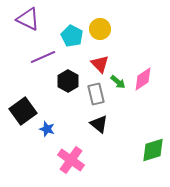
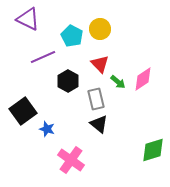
gray rectangle: moved 5 px down
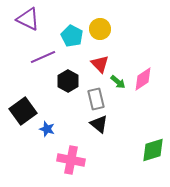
pink cross: rotated 24 degrees counterclockwise
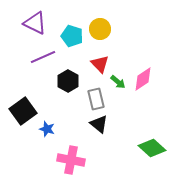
purple triangle: moved 7 px right, 4 px down
cyan pentagon: rotated 10 degrees counterclockwise
green diamond: moved 1 px left, 2 px up; rotated 60 degrees clockwise
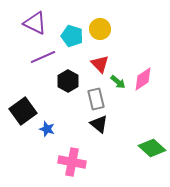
pink cross: moved 1 px right, 2 px down
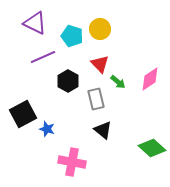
pink diamond: moved 7 px right
black square: moved 3 px down; rotated 8 degrees clockwise
black triangle: moved 4 px right, 6 px down
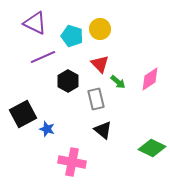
green diamond: rotated 16 degrees counterclockwise
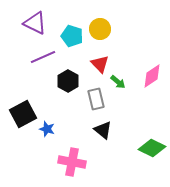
pink diamond: moved 2 px right, 3 px up
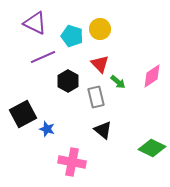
gray rectangle: moved 2 px up
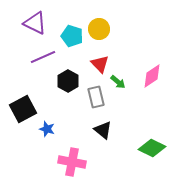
yellow circle: moved 1 px left
black square: moved 5 px up
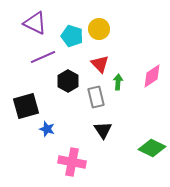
green arrow: rotated 126 degrees counterclockwise
black square: moved 3 px right, 3 px up; rotated 12 degrees clockwise
black triangle: rotated 18 degrees clockwise
